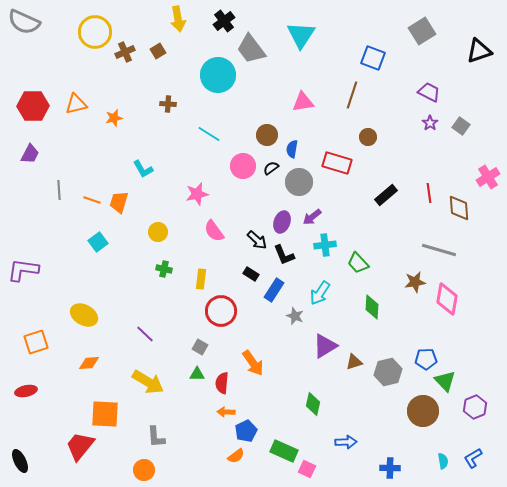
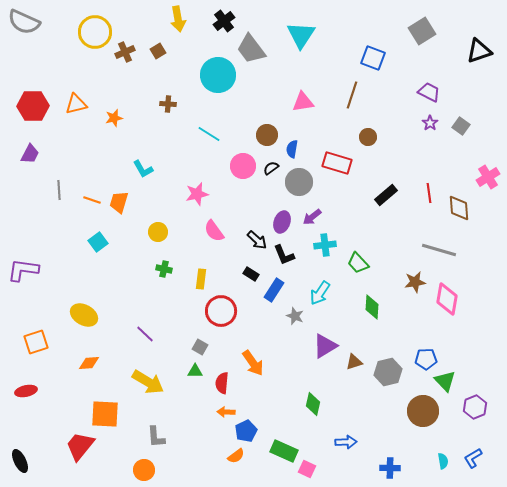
green triangle at (197, 374): moved 2 px left, 3 px up
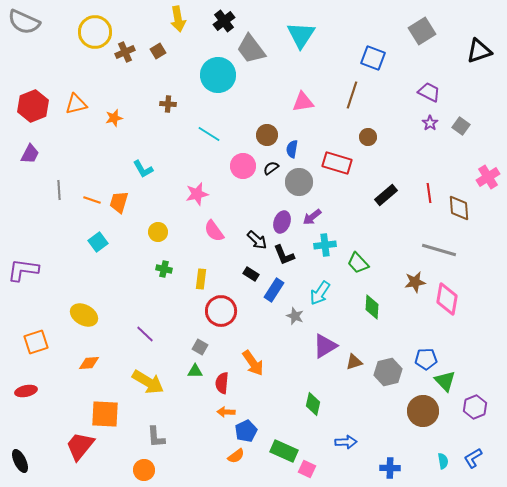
red hexagon at (33, 106): rotated 20 degrees counterclockwise
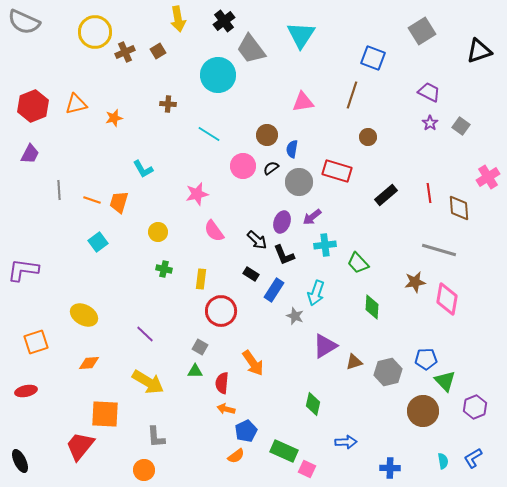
red rectangle at (337, 163): moved 8 px down
cyan arrow at (320, 293): moved 4 px left; rotated 15 degrees counterclockwise
orange arrow at (226, 412): moved 3 px up; rotated 12 degrees clockwise
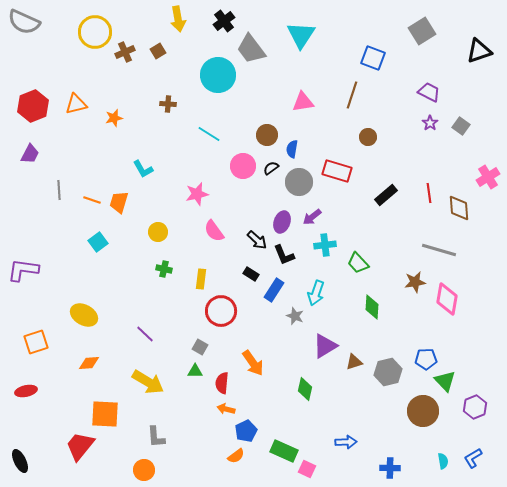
green diamond at (313, 404): moved 8 px left, 15 px up
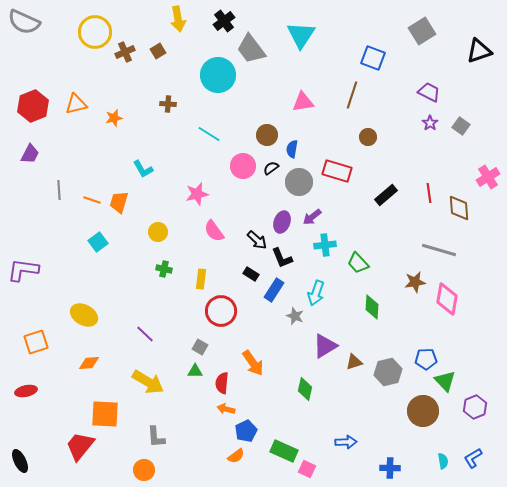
black L-shape at (284, 255): moved 2 px left, 3 px down
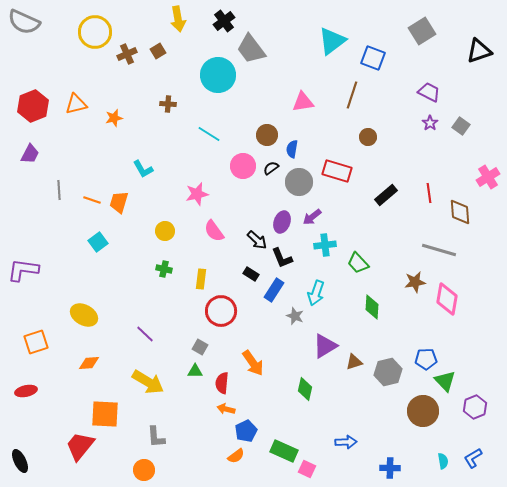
cyan triangle at (301, 35): moved 31 px right, 6 px down; rotated 20 degrees clockwise
brown cross at (125, 52): moved 2 px right, 2 px down
brown diamond at (459, 208): moved 1 px right, 4 px down
yellow circle at (158, 232): moved 7 px right, 1 px up
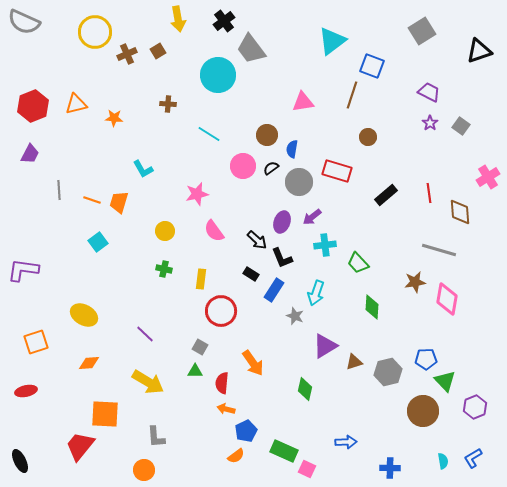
blue square at (373, 58): moved 1 px left, 8 px down
orange star at (114, 118): rotated 18 degrees clockwise
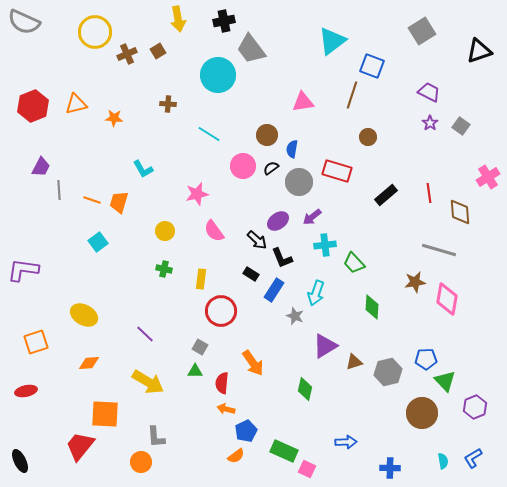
black cross at (224, 21): rotated 25 degrees clockwise
purple trapezoid at (30, 154): moved 11 px right, 13 px down
purple ellipse at (282, 222): moved 4 px left, 1 px up; rotated 35 degrees clockwise
green trapezoid at (358, 263): moved 4 px left
brown circle at (423, 411): moved 1 px left, 2 px down
orange circle at (144, 470): moved 3 px left, 8 px up
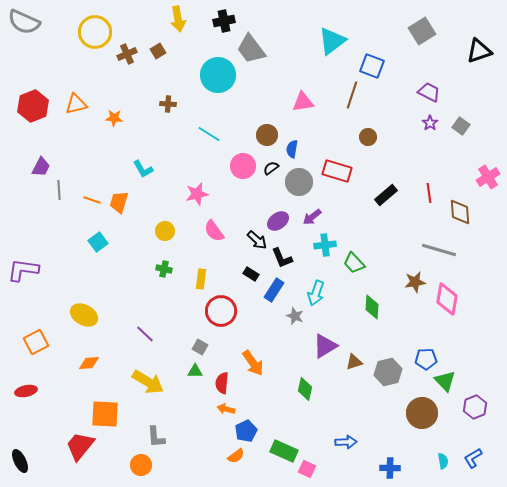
orange square at (36, 342): rotated 10 degrees counterclockwise
orange circle at (141, 462): moved 3 px down
